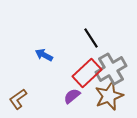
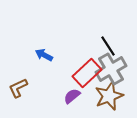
black line: moved 17 px right, 8 px down
brown L-shape: moved 11 px up; rotated 10 degrees clockwise
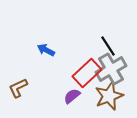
blue arrow: moved 2 px right, 5 px up
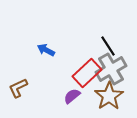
brown star: rotated 12 degrees counterclockwise
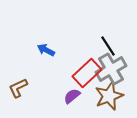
brown star: rotated 12 degrees clockwise
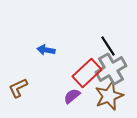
blue arrow: rotated 18 degrees counterclockwise
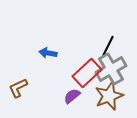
black line: rotated 60 degrees clockwise
blue arrow: moved 2 px right, 3 px down
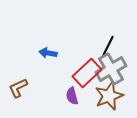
purple semicircle: rotated 66 degrees counterclockwise
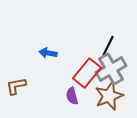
red rectangle: rotated 8 degrees counterclockwise
brown L-shape: moved 2 px left, 2 px up; rotated 15 degrees clockwise
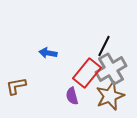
black line: moved 4 px left
brown star: moved 1 px right
